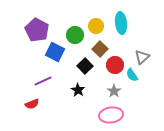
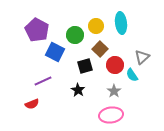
black square: rotated 28 degrees clockwise
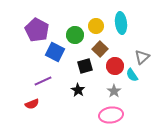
red circle: moved 1 px down
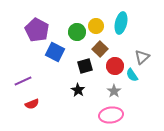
cyan ellipse: rotated 20 degrees clockwise
green circle: moved 2 px right, 3 px up
purple line: moved 20 px left
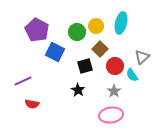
red semicircle: rotated 32 degrees clockwise
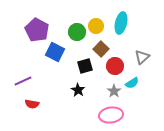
brown square: moved 1 px right
cyan semicircle: moved 8 px down; rotated 88 degrees counterclockwise
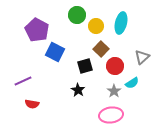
green circle: moved 17 px up
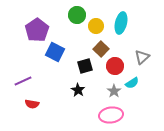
purple pentagon: rotated 10 degrees clockwise
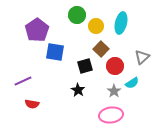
blue square: rotated 18 degrees counterclockwise
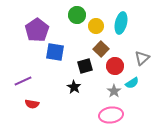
gray triangle: moved 1 px down
black star: moved 4 px left, 3 px up
